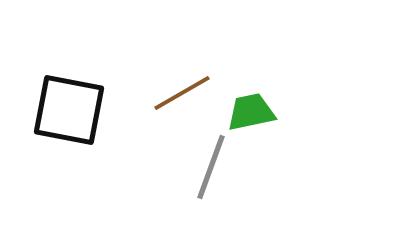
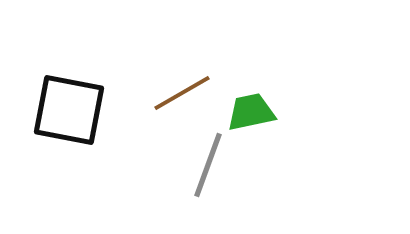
gray line: moved 3 px left, 2 px up
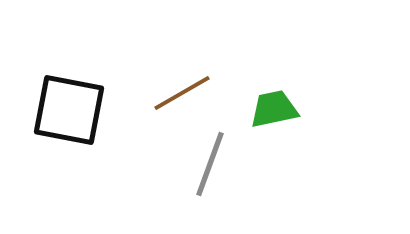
green trapezoid: moved 23 px right, 3 px up
gray line: moved 2 px right, 1 px up
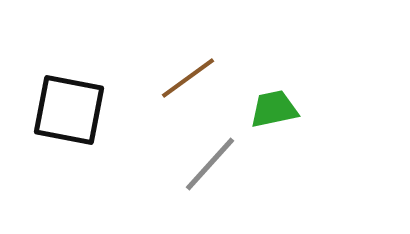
brown line: moved 6 px right, 15 px up; rotated 6 degrees counterclockwise
gray line: rotated 22 degrees clockwise
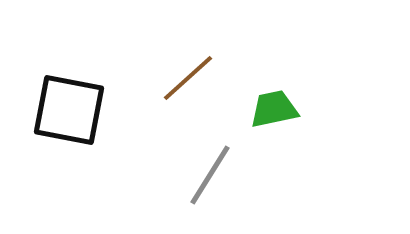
brown line: rotated 6 degrees counterclockwise
gray line: moved 11 px down; rotated 10 degrees counterclockwise
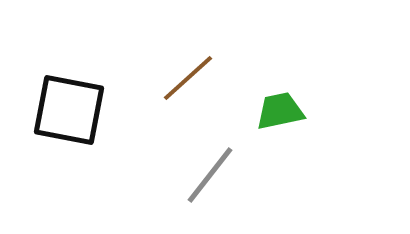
green trapezoid: moved 6 px right, 2 px down
gray line: rotated 6 degrees clockwise
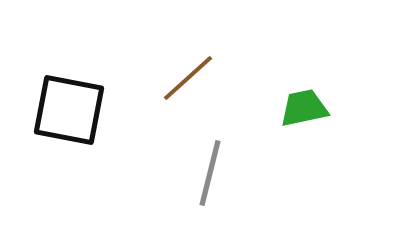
green trapezoid: moved 24 px right, 3 px up
gray line: moved 2 px up; rotated 24 degrees counterclockwise
